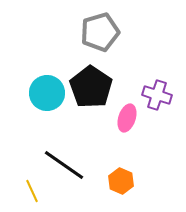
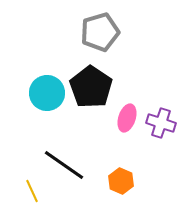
purple cross: moved 4 px right, 28 px down
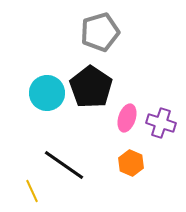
orange hexagon: moved 10 px right, 18 px up
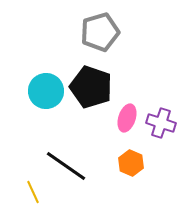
black pentagon: rotated 15 degrees counterclockwise
cyan circle: moved 1 px left, 2 px up
black line: moved 2 px right, 1 px down
yellow line: moved 1 px right, 1 px down
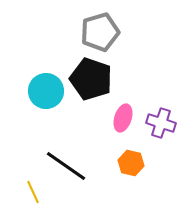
black pentagon: moved 8 px up
pink ellipse: moved 4 px left
orange hexagon: rotated 10 degrees counterclockwise
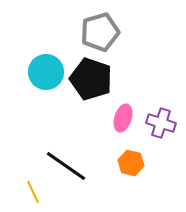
cyan circle: moved 19 px up
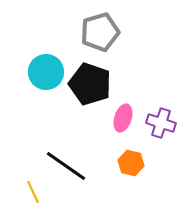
black pentagon: moved 1 px left, 5 px down
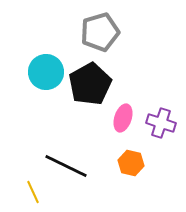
black pentagon: rotated 24 degrees clockwise
black line: rotated 9 degrees counterclockwise
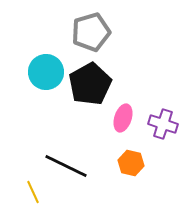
gray pentagon: moved 9 px left
purple cross: moved 2 px right, 1 px down
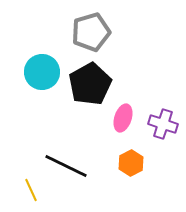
cyan circle: moved 4 px left
orange hexagon: rotated 20 degrees clockwise
yellow line: moved 2 px left, 2 px up
